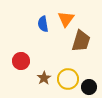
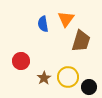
yellow circle: moved 2 px up
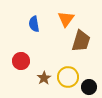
blue semicircle: moved 9 px left
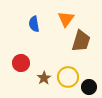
red circle: moved 2 px down
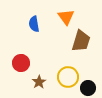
orange triangle: moved 2 px up; rotated 12 degrees counterclockwise
brown star: moved 5 px left, 4 px down
black circle: moved 1 px left, 1 px down
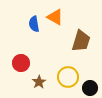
orange triangle: moved 11 px left; rotated 24 degrees counterclockwise
black circle: moved 2 px right
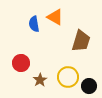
brown star: moved 1 px right, 2 px up
black circle: moved 1 px left, 2 px up
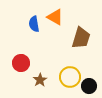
brown trapezoid: moved 3 px up
yellow circle: moved 2 px right
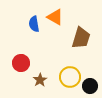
black circle: moved 1 px right
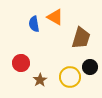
black circle: moved 19 px up
